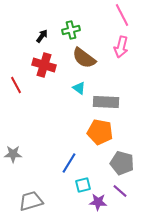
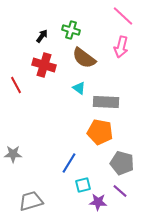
pink line: moved 1 px right, 1 px down; rotated 20 degrees counterclockwise
green cross: rotated 30 degrees clockwise
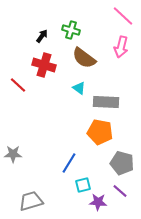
red line: moved 2 px right; rotated 18 degrees counterclockwise
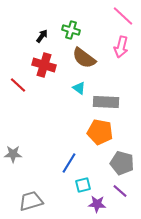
purple star: moved 1 px left, 2 px down
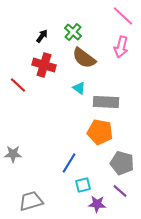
green cross: moved 2 px right, 2 px down; rotated 24 degrees clockwise
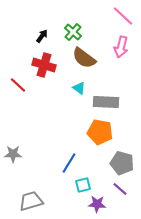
purple line: moved 2 px up
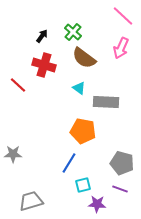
pink arrow: moved 1 px down; rotated 10 degrees clockwise
orange pentagon: moved 17 px left, 1 px up
purple line: rotated 21 degrees counterclockwise
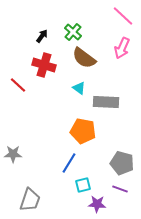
pink arrow: moved 1 px right
gray trapezoid: moved 1 px left, 1 px up; rotated 125 degrees clockwise
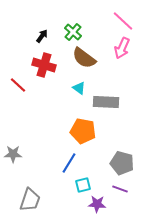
pink line: moved 5 px down
